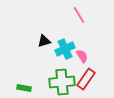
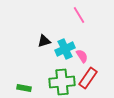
red rectangle: moved 2 px right, 1 px up
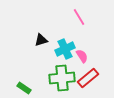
pink line: moved 2 px down
black triangle: moved 3 px left, 1 px up
red rectangle: rotated 15 degrees clockwise
green cross: moved 4 px up
green rectangle: rotated 24 degrees clockwise
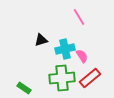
cyan cross: rotated 12 degrees clockwise
red rectangle: moved 2 px right
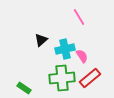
black triangle: rotated 24 degrees counterclockwise
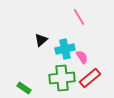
pink semicircle: moved 1 px down
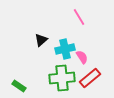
green rectangle: moved 5 px left, 2 px up
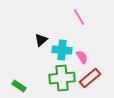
cyan cross: moved 3 px left, 1 px down; rotated 18 degrees clockwise
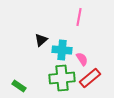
pink line: rotated 42 degrees clockwise
pink semicircle: moved 2 px down
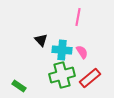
pink line: moved 1 px left
black triangle: rotated 32 degrees counterclockwise
pink semicircle: moved 7 px up
green cross: moved 3 px up; rotated 10 degrees counterclockwise
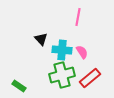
black triangle: moved 1 px up
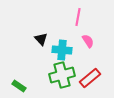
pink semicircle: moved 6 px right, 11 px up
